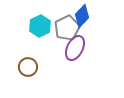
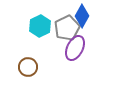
blue diamond: rotated 15 degrees counterclockwise
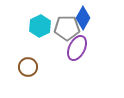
blue diamond: moved 1 px right, 2 px down
gray pentagon: rotated 25 degrees clockwise
purple ellipse: moved 2 px right
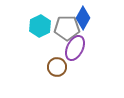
purple ellipse: moved 2 px left
brown circle: moved 29 px right
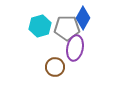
cyan hexagon: rotated 10 degrees clockwise
purple ellipse: rotated 15 degrees counterclockwise
brown circle: moved 2 px left
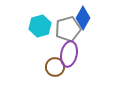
gray pentagon: moved 1 px right, 1 px down; rotated 15 degrees counterclockwise
purple ellipse: moved 6 px left, 6 px down
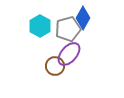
cyan hexagon: rotated 15 degrees counterclockwise
purple ellipse: rotated 30 degrees clockwise
brown circle: moved 1 px up
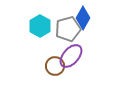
purple ellipse: moved 2 px right, 2 px down
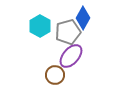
gray pentagon: moved 3 px down
brown circle: moved 9 px down
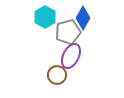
cyan hexagon: moved 5 px right, 9 px up
purple ellipse: rotated 15 degrees counterclockwise
brown circle: moved 2 px right
